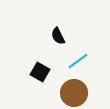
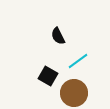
black square: moved 8 px right, 4 px down
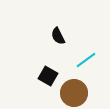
cyan line: moved 8 px right, 1 px up
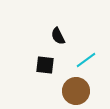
black square: moved 3 px left, 11 px up; rotated 24 degrees counterclockwise
brown circle: moved 2 px right, 2 px up
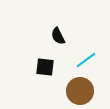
black square: moved 2 px down
brown circle: moved 4 px right
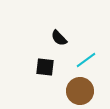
black semicircle: moved 1 px right, 2 px down; rotated 18 degrees counterclockwise
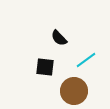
brown circle: moved 6 px left
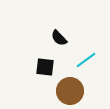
brown circle: moved 4 px left
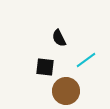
black semicircle: rotated 18 degrees clockwise
brown circle: moved 4 px left
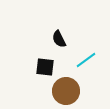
black semicircle: moved 1 px down
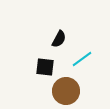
black semicircle: rotated 126 degrees counterclockwise
cyan line: moved 4 px left, 1 px up
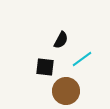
black semicircle: moved 2 px right, 1 px down
